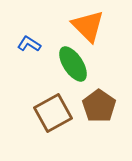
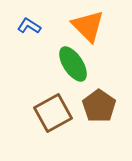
blue L-shape: moved 18 px up
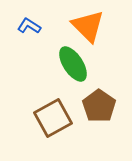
brown square: moved 5 px down
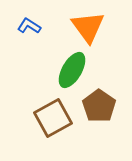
orange triangle: moved 1 px down; rotated 9 degrees clockwise
green ellipse: moved 1 px left, 6 px down; rotated 63 degrees clockwise
